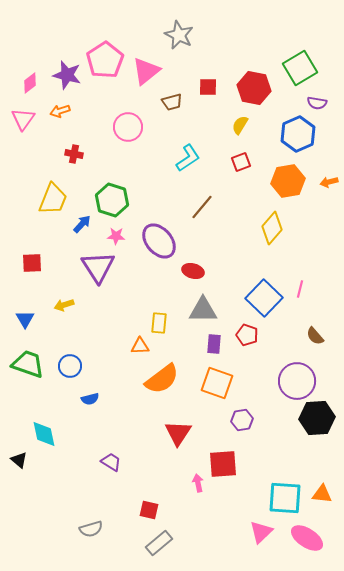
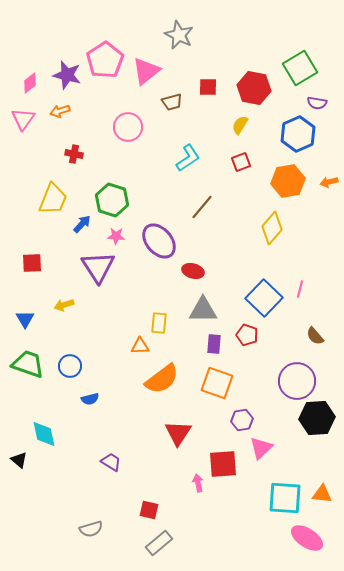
pink triangle at (261, 532): moved 84 px up
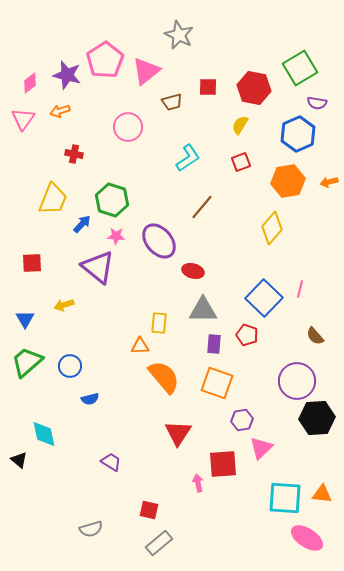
purple triangle at (98, 267): rotated 18 degrees counterclockwise
green trapezoid at (28, 364): moved 1 px left, 2 px up; rotated 60 degrees counterclockwise
orange semicircle at (162, 379): moved 2 px right, 2 px up; rotated 93 degrees counterclockwise
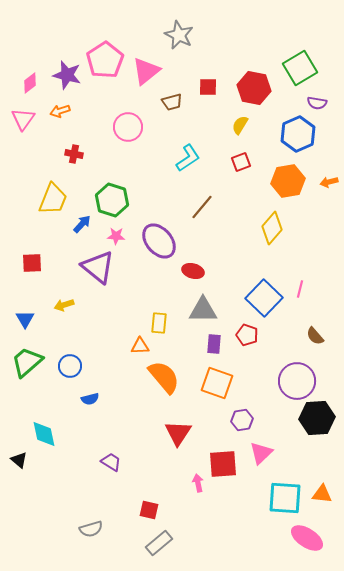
pink triangle at (261, 448): moved 5 px down
